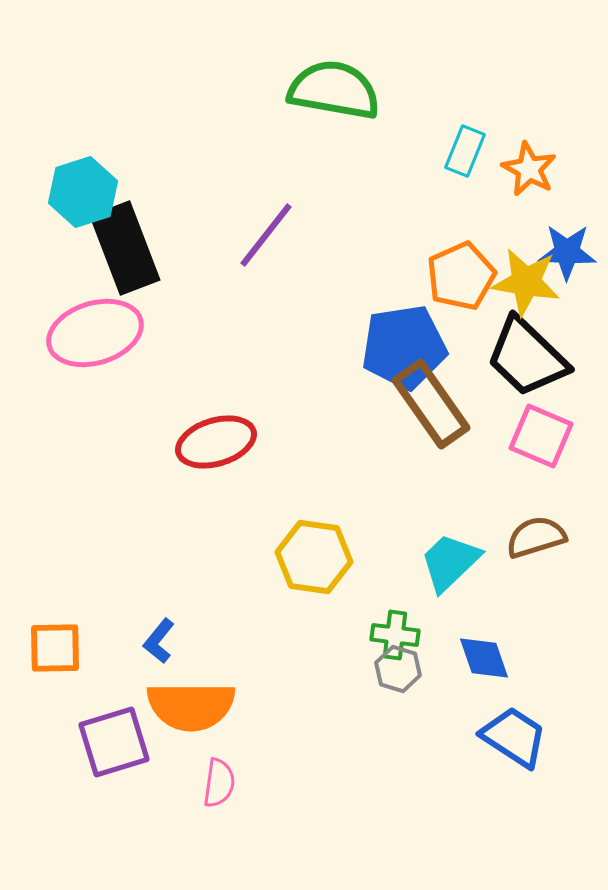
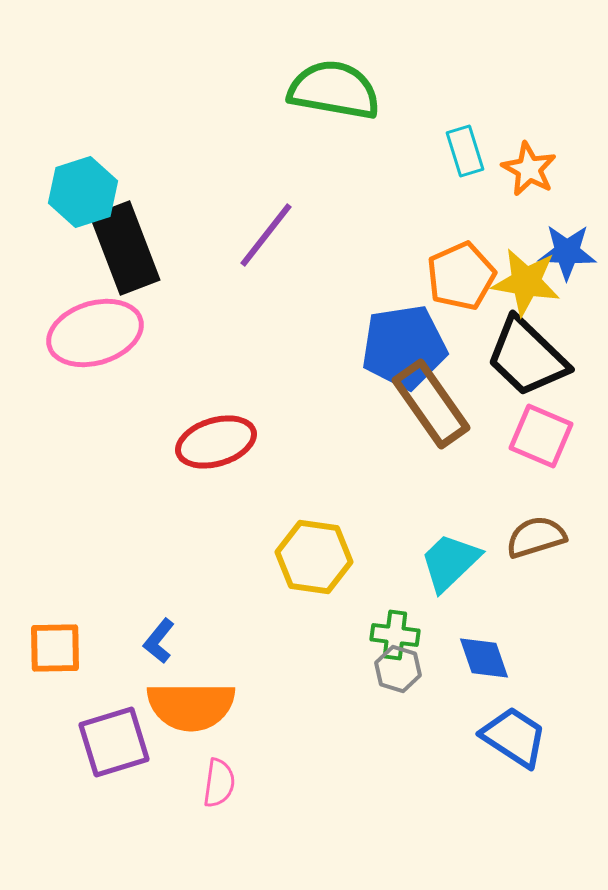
cyan rectangle: rotated 39 degrees counterclockwise
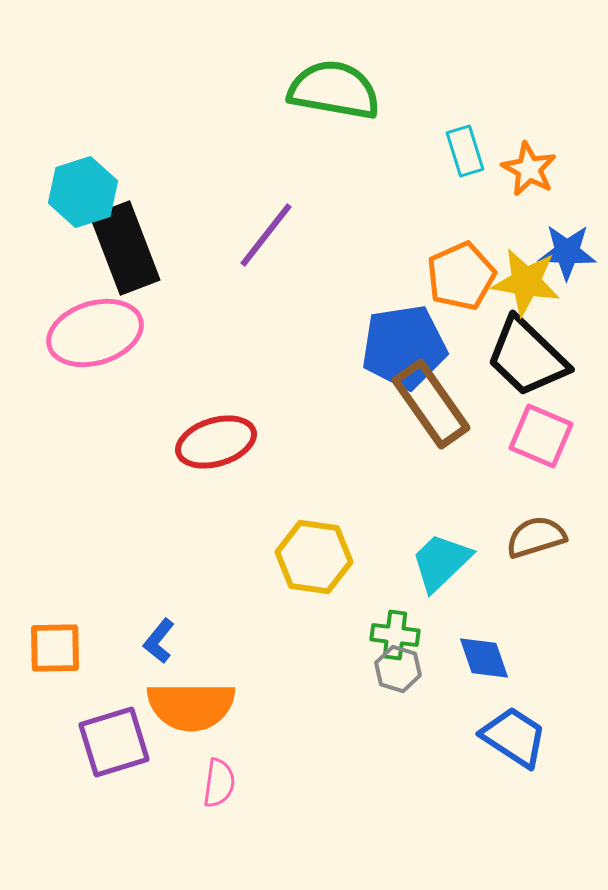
cyan trapezoid: moved 9 px left
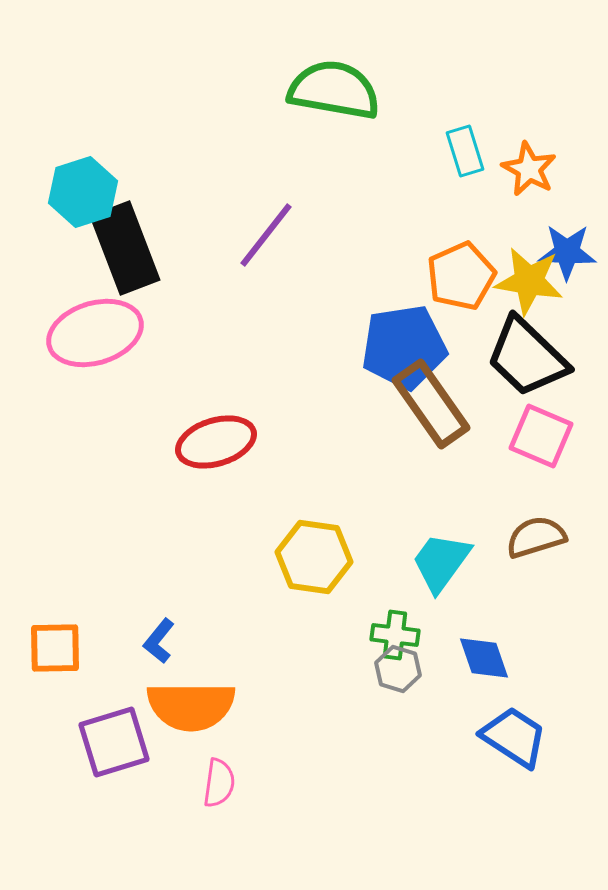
yellow star: moved 3 px right, 1 px up
cyan trapezoid: rotated 10 degrees counterclockwise
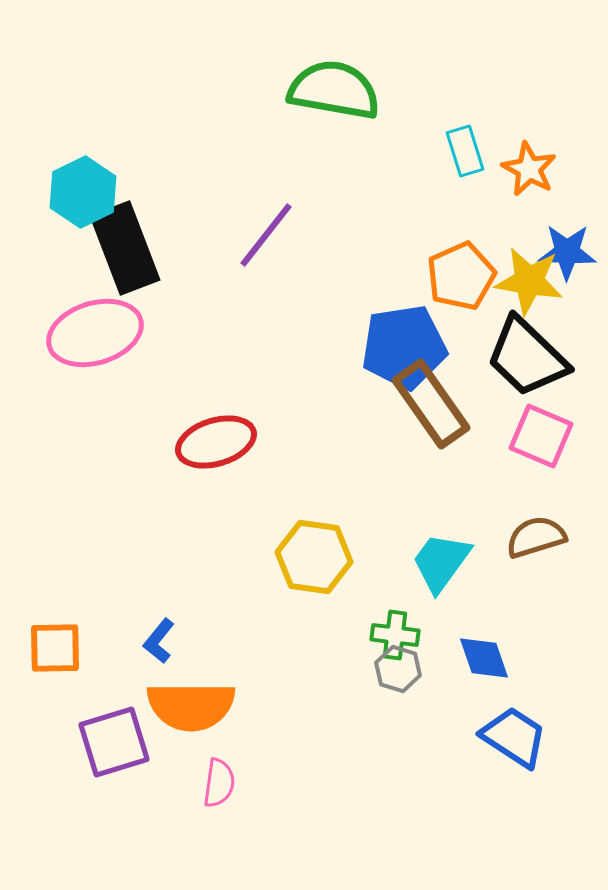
cyan hexagon: rotated 8 degrees counterclockwise
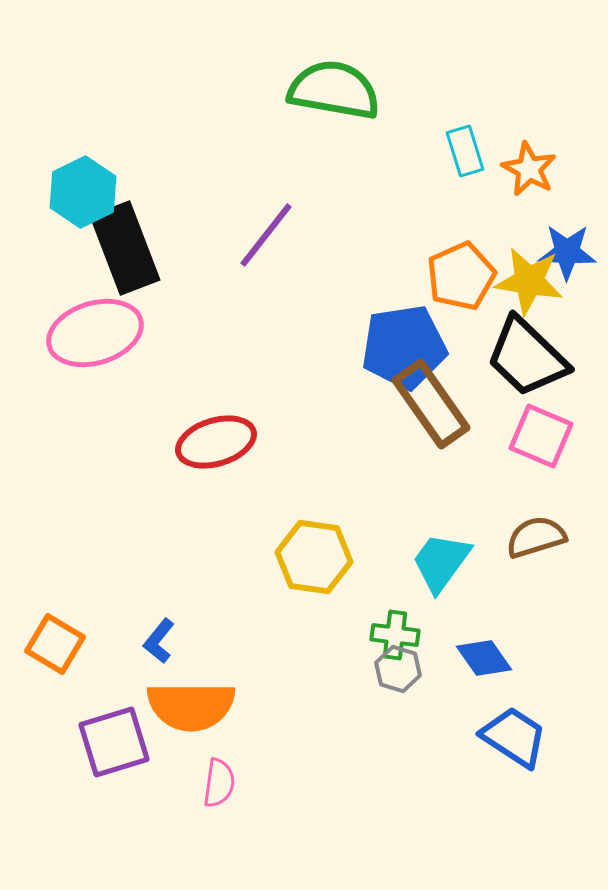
orange square: moved 4 px up; rotated 32 degrees clockwise
blue diamond: rotated 16 degrees counterclockwise
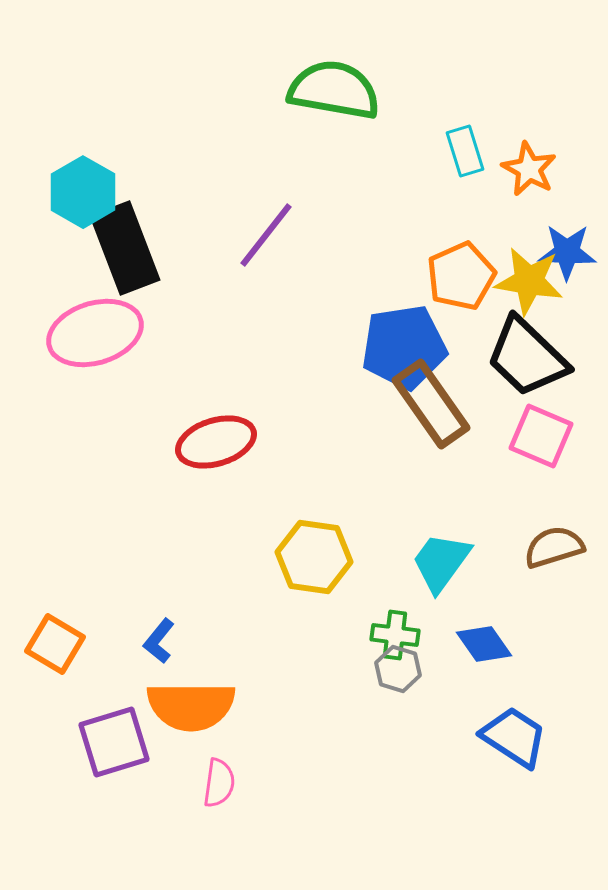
cyan hexagon: rotated 4 degrees counterclockwise
brown semicircle: moved 18 px right, 10 px down
blue diamond: moved 14 px up
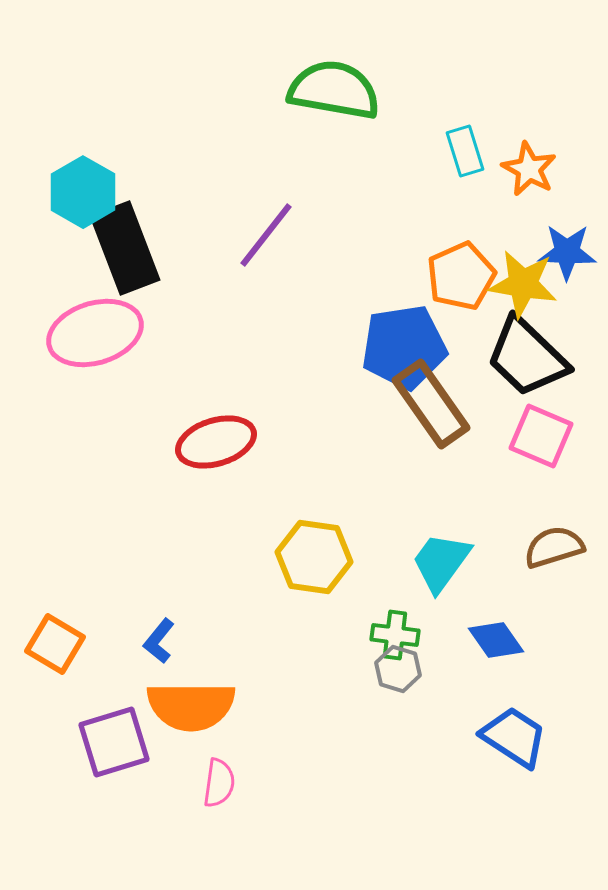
yellow star: moved 6 px left, 3 px down
blue diamond: moved 12 px right, 4 px up
